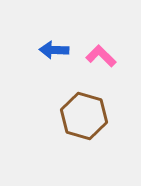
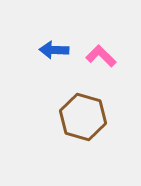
brown hexagon: moved 1 px left, 1 px down
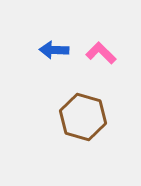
pink L-shape: moved 3 px up
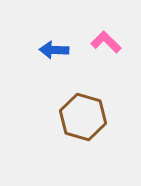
pink L-shape: moved 5 px right, 11 px up
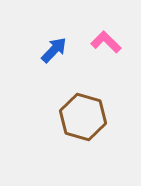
blue arrow: rotated 132 degrees clockwise
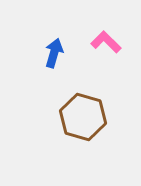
blue arrow: moved 3 px down; rotated 28 degrees counterclockwise
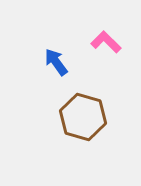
blue arrow: moved 2 px right, 9 px down; rotated 52 degrees counterclockwise
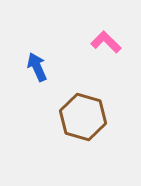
blue arrow: moved 19 px left, 5 px down; rotated 12 degrees clockwise
